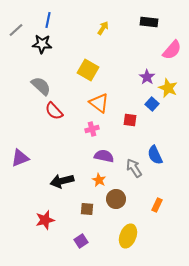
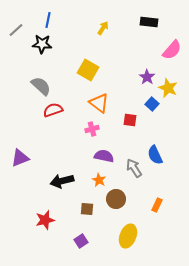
red semicircle: moved 1 px left, 1 px up; rotated 114 degrees clockwise
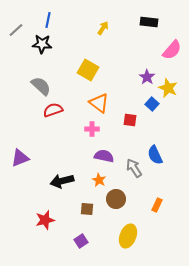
pink cross: rotated 16 degrees clockwise
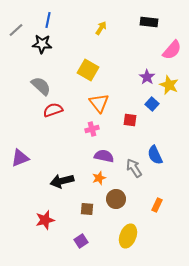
yellow arrow: moved 2 px left
yellow star: moved 1 px right, 3 px up
orange triangle: rotated 15 degrees clockwise
pink cross: rotated 16 degrees counterclockwise
orange star: moved 2 px up; rotated 24 degrees clockwise
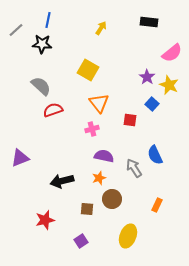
pink semicircle: moved 3 px down; rotated 10 degrees clockwise
brown circle: moved 4 px left
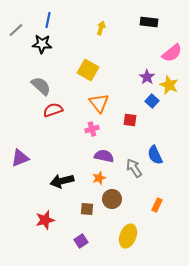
yellow arrow: rotated 16 degrees counterclockwise
blue square: moved 3 px up
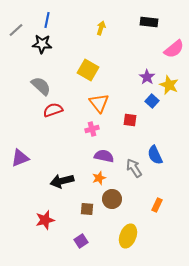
blue line: moved 1 px left
pink semicircle: moved 2 px right, 4 px up
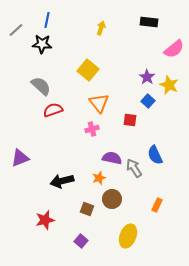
yellow square: rotated 10 degrees clockwise
blue square: moved 4 px left
purple semicircle: moved 8 px right, 2 px down
brown square: rotated 16 degrees clockwise
purple square: rotated 16 degrees counterclockwise
